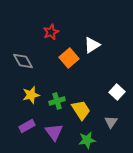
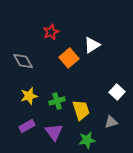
yellow star: moved 2 px left, 1 px down
yellow trapezoid: rotated 15 degrees clockwise
gray triangle: rotated 40 degrees clockwise
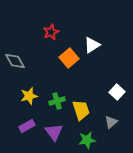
gray diamond: moved 8 px left
gray triangle: rotated 24 degrees counterclockwise
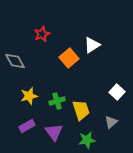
red star: moved 9 px left, 2 px down
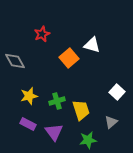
white triangle: rotated 48 degrees clockwise
purple rectangle: moved 1 px right, 2 px up; rotated 56 degrees clockwise
green star: moved 1 px right
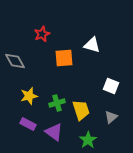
orange square: moved 5 px left; rotated 36 degrees clockwise
white square: moved 6 px left, 6 px up; rotated 21 degrees counterclockwise
green cross: moved 2 px down
gray triangle: moved 5 px up
purple triangle: rotated 18 degrees counterclockwise
green star: rotated 24 degrees counterclockwise
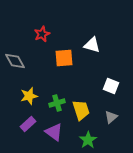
purple rectangle: rotated 70 degrees counterclockwise
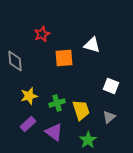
gray diamond: rotated 25 degrees clockwise
gray triangle: moved 2 px left
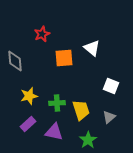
white triangle: moved 3 px down; rotated 24 degrees clockwise
green cross: rotated 14 degrees clockwise
purple triangle: rotated 24 degrees counterclockwise
